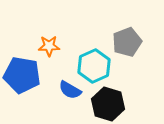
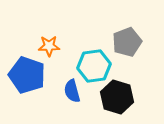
cyan hexagon: rotated 16 degrees clockwise
blue pentagon: moved 5 px right; rotated 9 degrees clockwise
blue semicircle: moved 2 px right, 1 px down; rotated 45 degrees clockwise
black hexagon: moved 9 px right, 7 px up
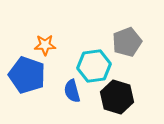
orange star: moved 4 px left, 1 px up
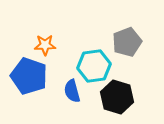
blue pentagon: moved 2 px right, 1 px down
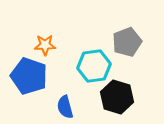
blue semicircle: moved 7 px left, 16 px down
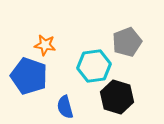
orange star: rotated 10 degrees clockwise
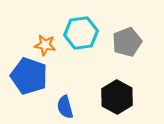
cyan hexagon: moved 13 px left, 33 px up
black hexagon: rotated 12 degrees clockwise
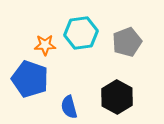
orange star: rotated 10 degrees counterclockwise
blue pentagon: moved 1 px right, 3 px down
blue semicircle: moved 4 px right
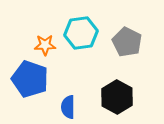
gray pentagon: rotated 24 degrees counterclockwise
blue semicircle: moved 1 px left; rotated 15 degrees clockwise
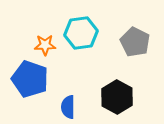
gray pentagon: moved 8 px right
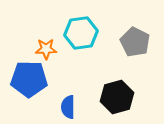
orange star: moved 1 px right, 4 px down
blue pentagon: moved 1 px left; rotated 18 degrees counterclockwise
black hexagon: rotated 16 degrees clockwise
